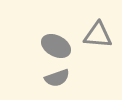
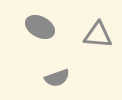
gray ellipse: moved 16 px left, 19 px up
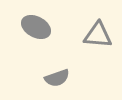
gray ellipse: moved 4 px left
